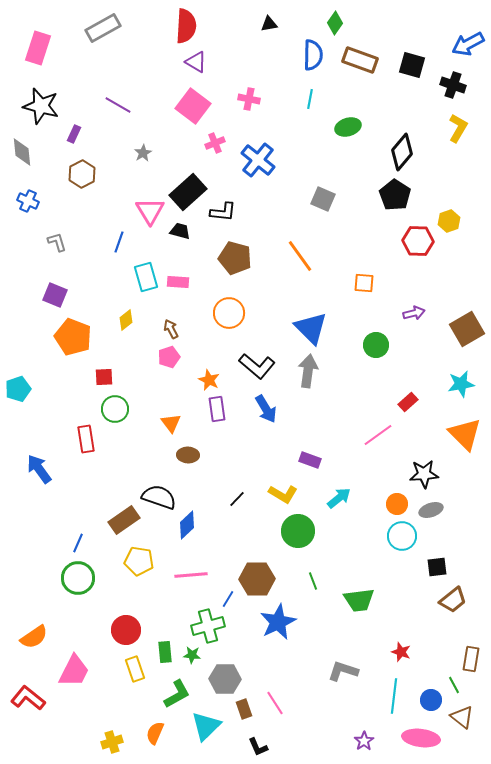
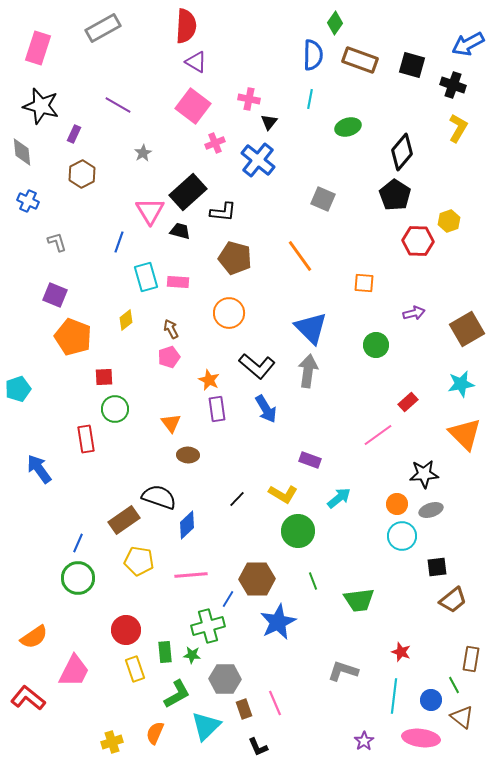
black triangle at (269, 24): moved 98 px down; rotated 42 degrees counterclockwise
pink line at (275, 703): rotated 10 degrees clockwise
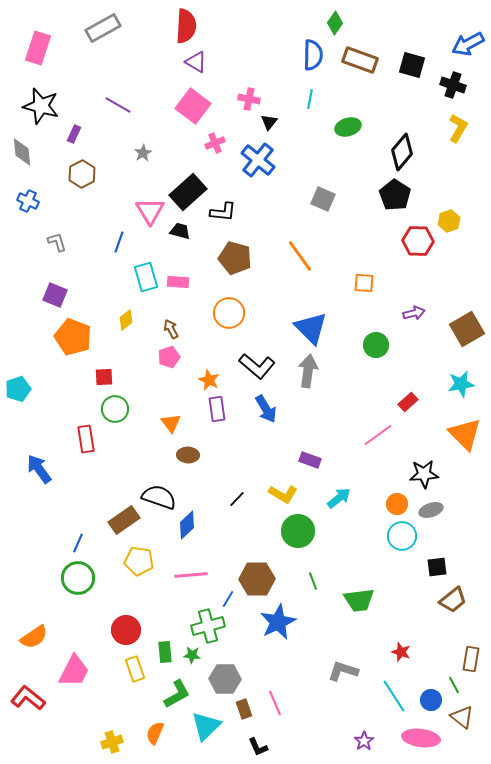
cyan line at (394, 696): rotated 40 degrees counterclockwise
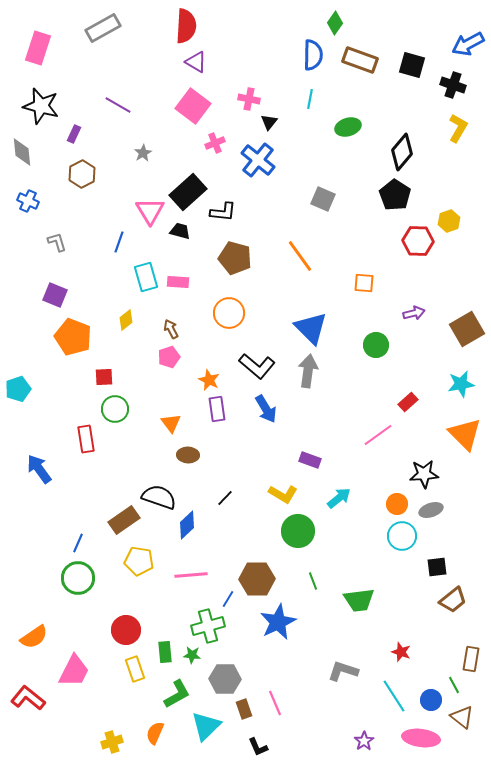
black line at (237, 499): moved 12 px left, 1 px up
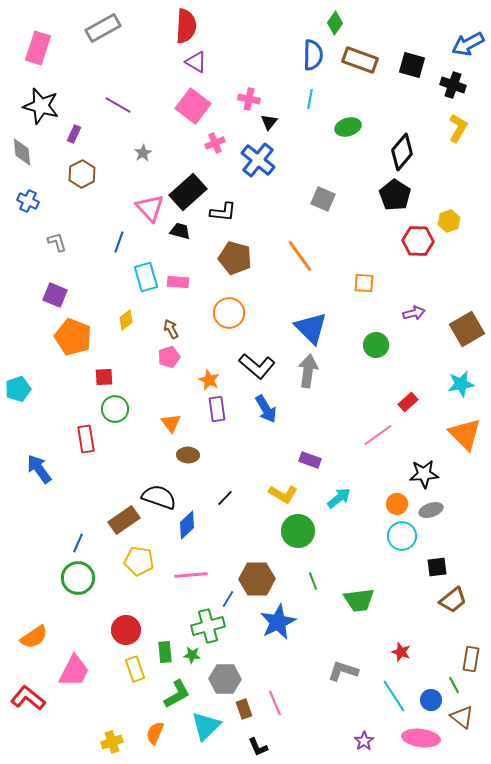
pink triangle at (150, 211): moved 3 px up; rotated 12 degrees counterclockwise
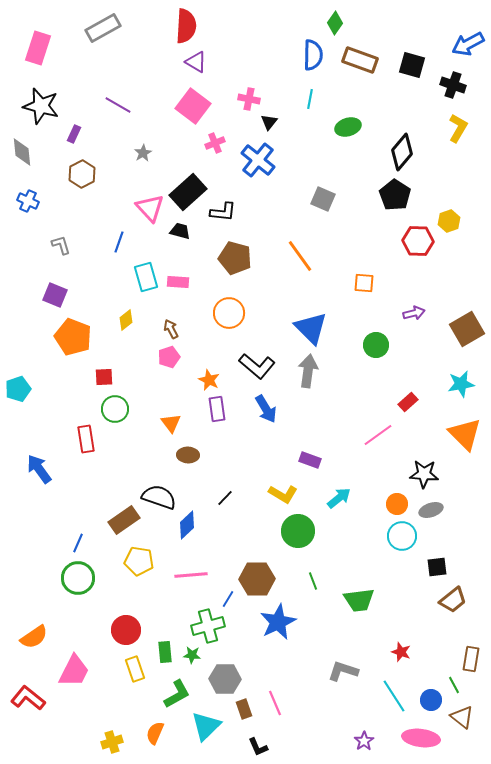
gray L-shape at (57, 242): moved 4 px right, 3 px down
black star at (424, 474): rotated 8 degrees clockwise
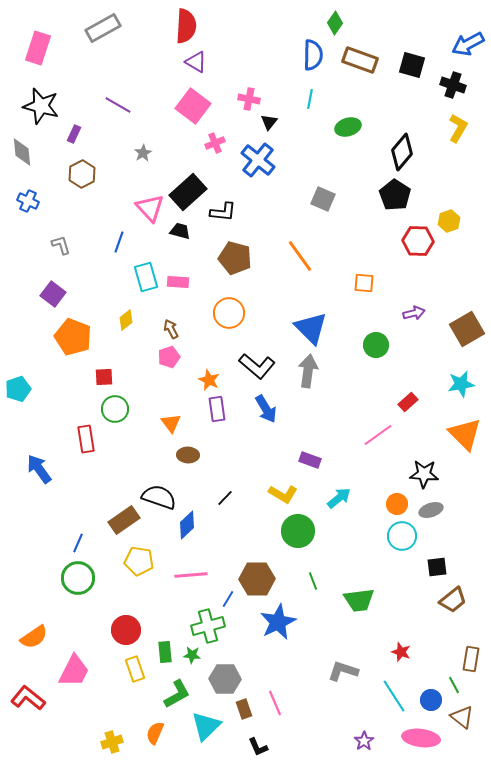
purple square at (55, 295): moved 2 px left, 1 px up; rotated 15 degrees clockwise
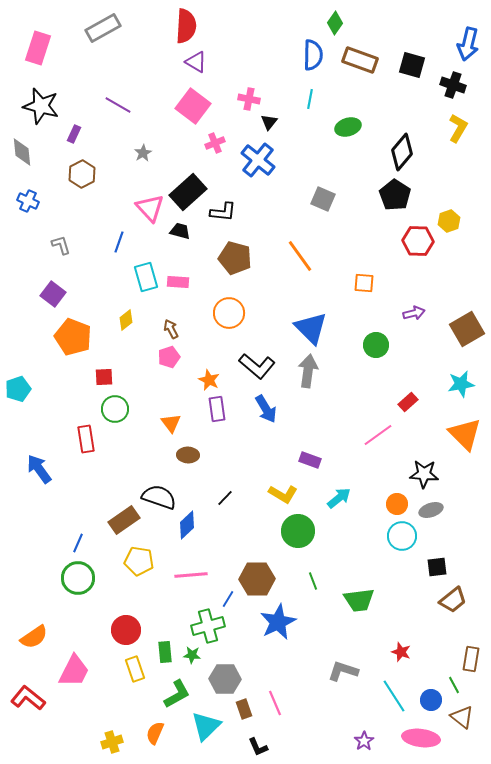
blue arrow at (468, 44): rotated 48 degrees counterclockwise
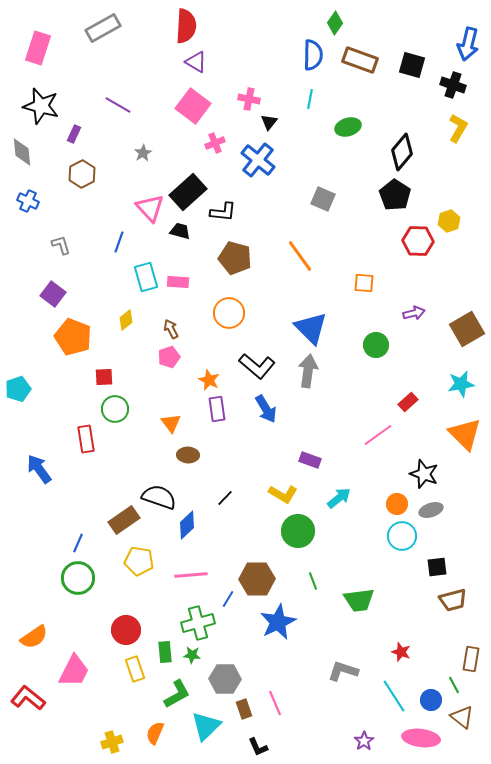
black star at (424, 474): rotated 16 degrees clockwise
brown trapezoid at (453, 600): rotated 24 degrees clockwise
green cross at (208, 626): moved 10 px left, 3 px up
